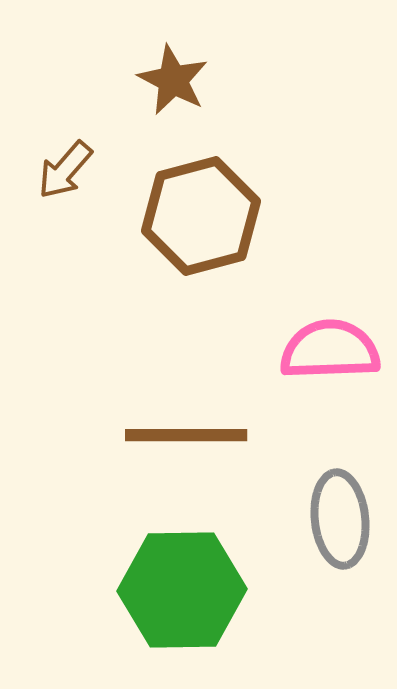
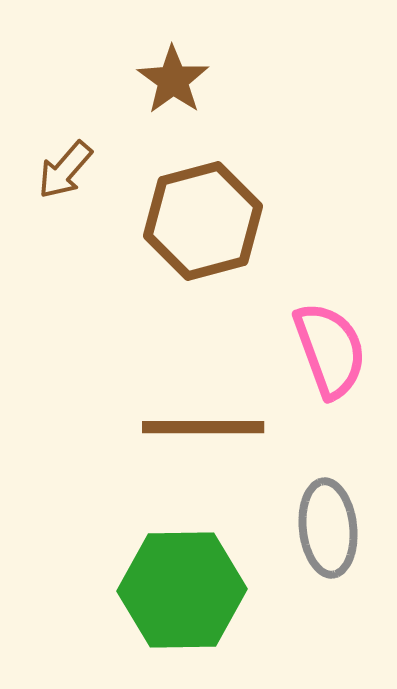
brown star: rotated 8 degrees clockwise
brown hexagon: moved 2 px right, 5 px down
pink semicircle: rotated 72 degrees clockwise
brown line: moved 17 px right, 8 px up
gray ellipse: moved 12 px left, 9 px down
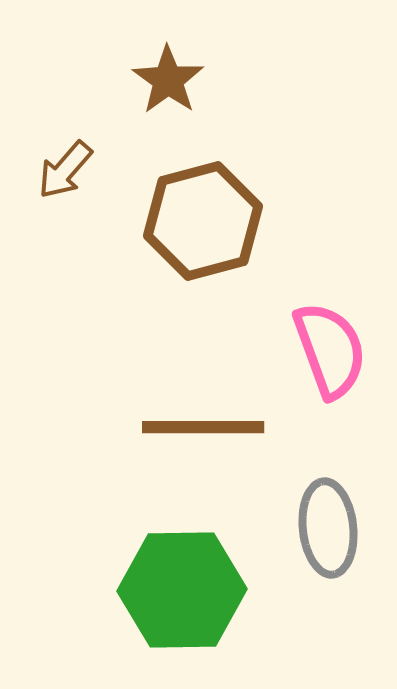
brown star: moved 5 px left
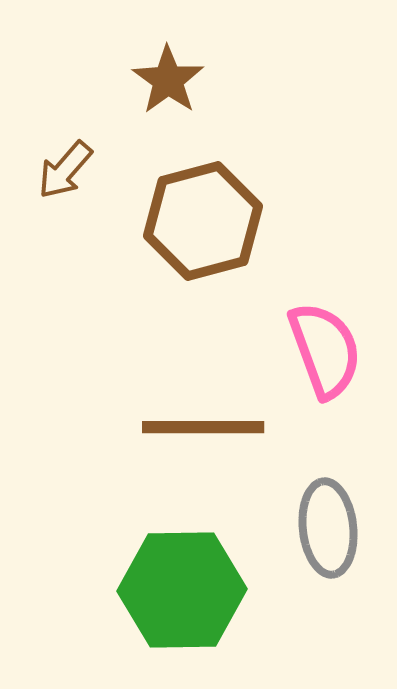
pink semicircle: moved 5 px left
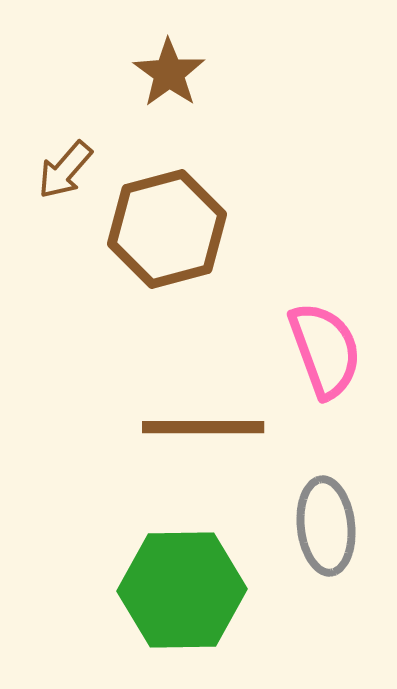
brown star: moved 1 px right, 7 px up
brown hexagon: moved 36 px left, 8 px down
gray ellipse: moved 2 px left, 2 px up
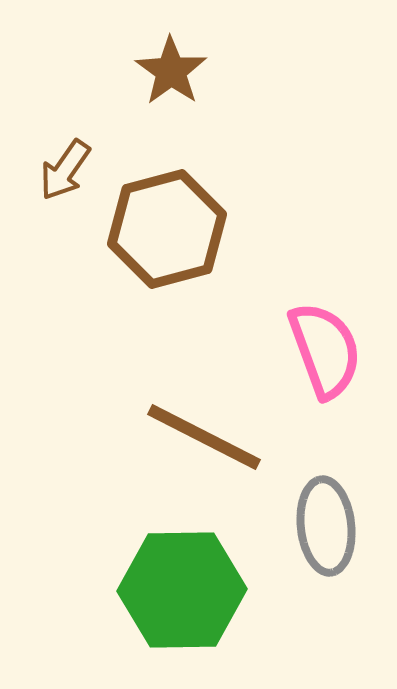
brown star: moved 2 px right, 2 px up
brown arrow: rotated 6 degrees counterclockwise
brown line: moved 1 px right, 10 px down; rotated 27 degrees clockwise
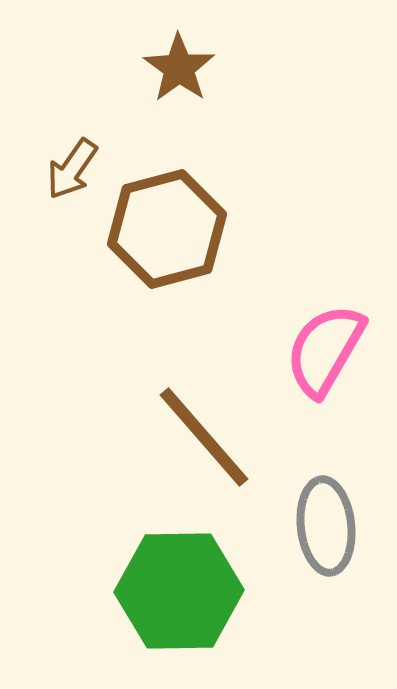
brown star: moved 8 px right, 3 px up
brown arrow: moved 7 px right, 1 px up
pink semicircle: rotated 130 degrees counterclockwise
brown line: rotated 22 degrees clockwise
green hexagon: moved 3 px left, 1 px down
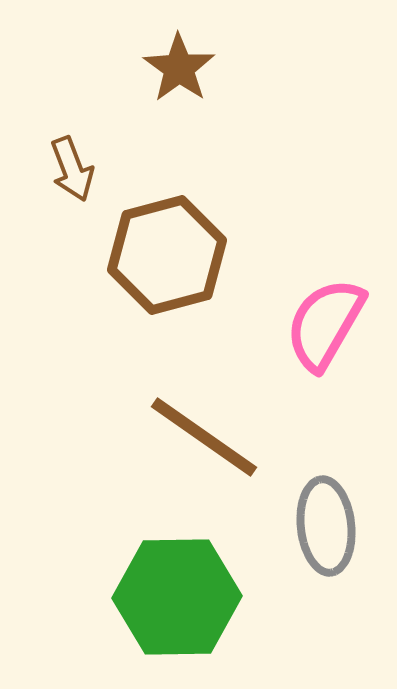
brown arrow: rotated 56 degrees counterclockwise
brown hexagon: moved 26 px down
pink semicircle: moved 26 px up
brown line: rotated 14 degrees counterclockwise
green hexagon: moved 2 px left, 6 px down
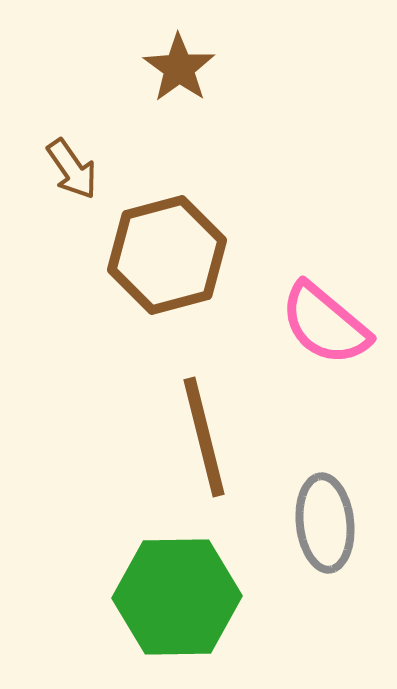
brown arrow: rotated 14 degrees counterclockwise
pink semicircle: rotated 80 degrees counterclockwise
brown line: rotated 41 degrees clockwise
gray ellipse: moved 1 px left, 3 px up
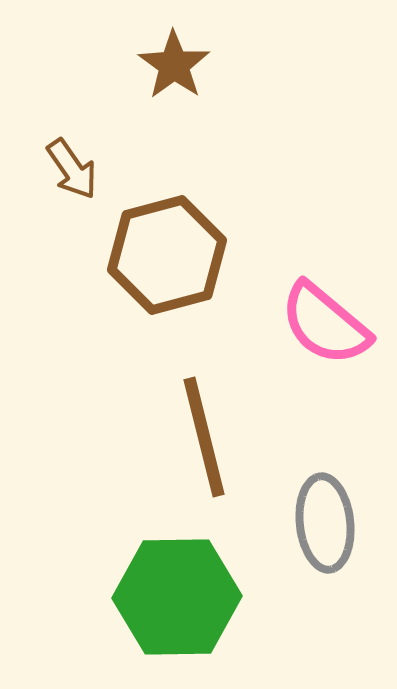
brown star: moved 5 px left, 3 px up
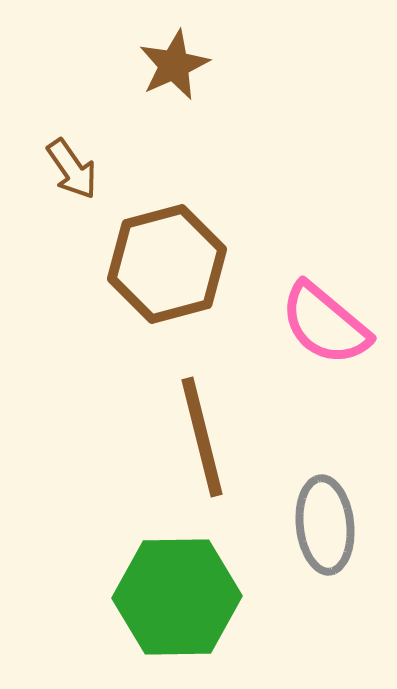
brown star: rotated 12 degrees clockwise
brown hexagon: moved 9 px down
brown line: moved 2 px left
gray ellipse: moved 2 px down
